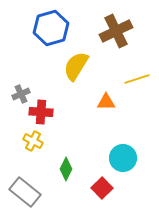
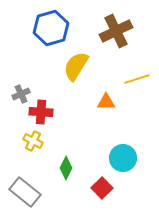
green diamond: moved 1 px up
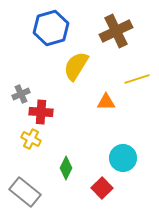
yellow cross: moved 2 px left, 2 px up
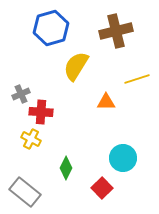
brown cross: rotated 12 degrees clockwise
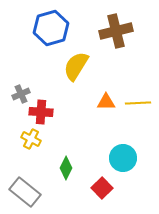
yellow line: moved 1 px right, 24 px down; rotated 15 degrees clockwise
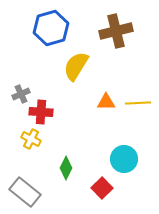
cyan circle: moved 1 px right, 1 px down
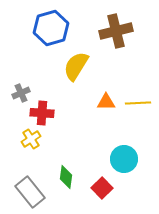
gray cross: moved 1 px up
red cross: moved 1 px right, 1 px down
yellow cross: rotated 30 degrees clockwise
green diamond: moved 9 px down; rotated 20 degrees counterclockwise
gray rectangle: moved 5 px right; rotated 12 degrees clockwise
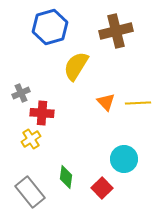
blue hexagon: moved 1 px left, 1 px up
orange triangle: rotated 48 degrees clockwise
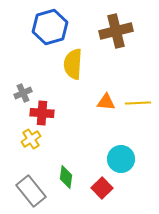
yellow semicircle: moved 3 px left, 2 px up; rotated 28 degrees counterclockwise
gray cross: moved 2 px right
orange triangle: rotated 42 degrees counterclockwise
cyan circle: moved 3 px left
gray rectangle: moved 1 px right, 1 px up
